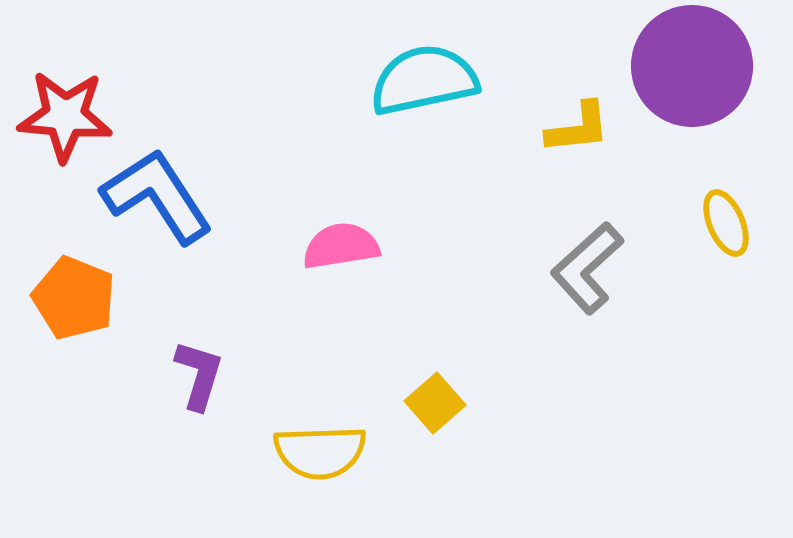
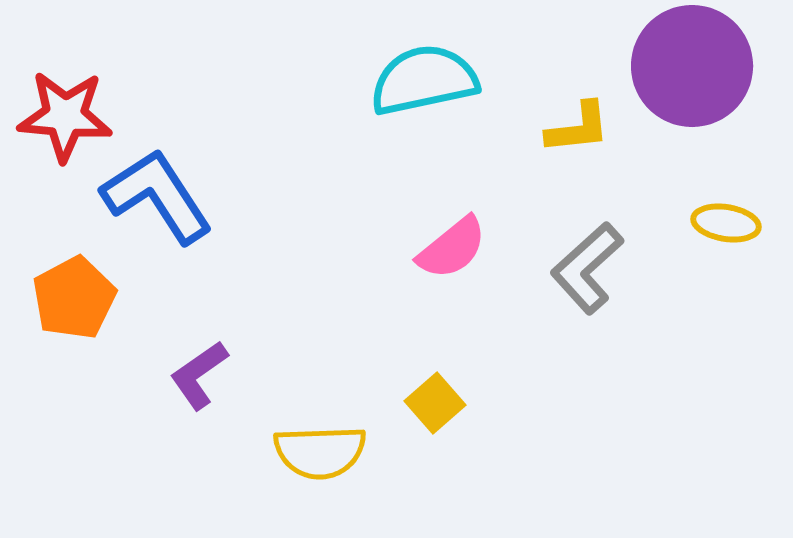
yellow ellipse: rotated 58 degrees counterclockwise
pink semicircle: moved 111 px right, 2 px down; rotated 150 degrees clockwise
orange pentagon: rotated 22 degrees clockwise
purple L-shape: rotated 142 degrees counterclockwise
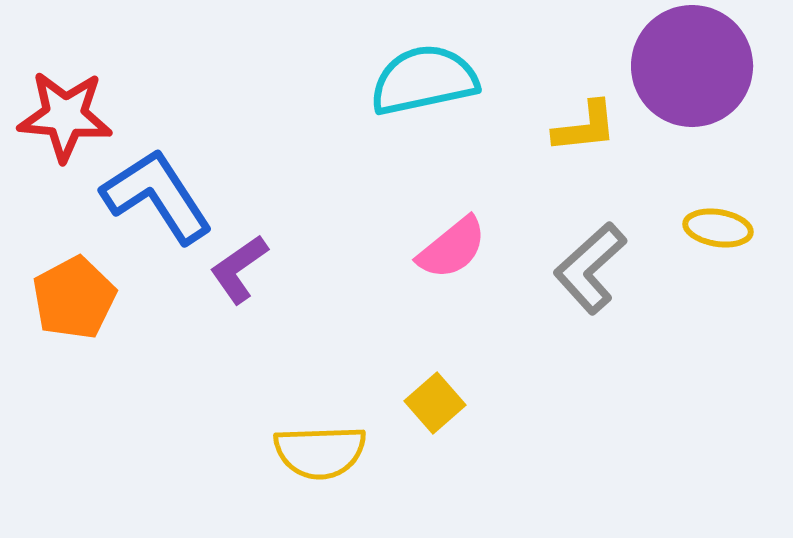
yellow L-shape: moved 7 px right, 1 px up
yellow ellipse: moved 8 px left, 5 px down
gray L-shape: moved 3 px right
purple L-shape: moved 40 px right, 106 px up
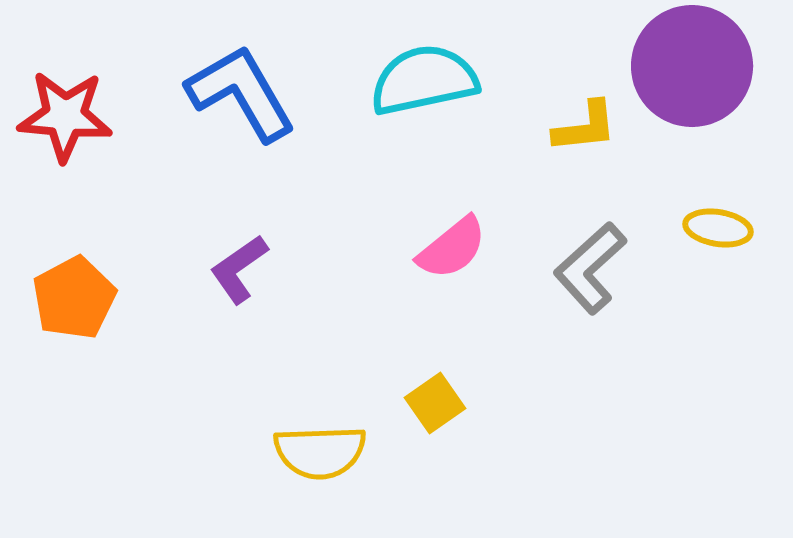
blue L-shape: moved 84 px right, 103 px up; rotated 3 degrees clockwise
yellow square: rotated 6 degrees clockwise
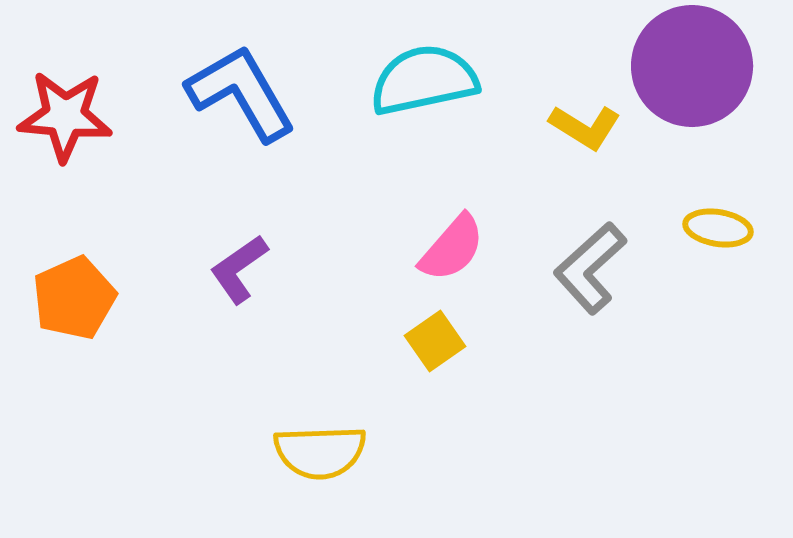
yellow L-shape: rotated 38 degrees clockwise
pink semicircle: rotated 10 degrees counterclockwise
orange pentagon: rotated 4 degrees clockwise
yellow square: moved 62 px up
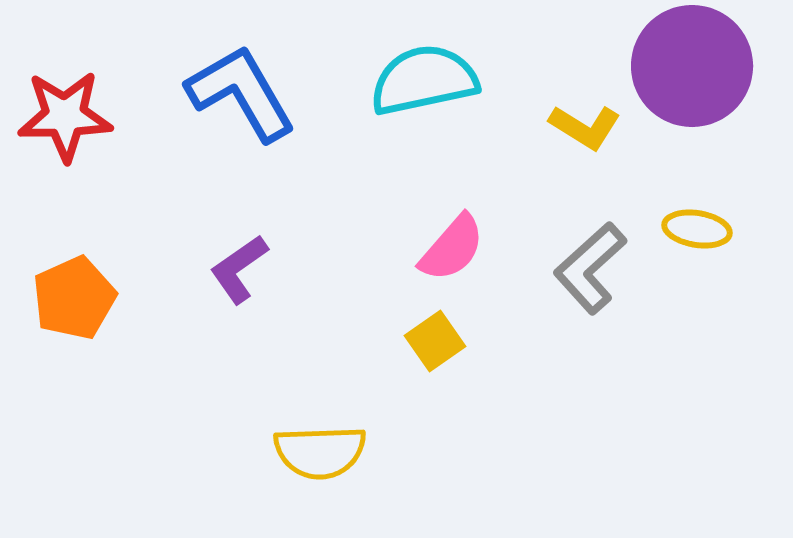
red star: rotated 6 degrees counterclockwise
yellow ellipse: moved 21 px left, 1 px down
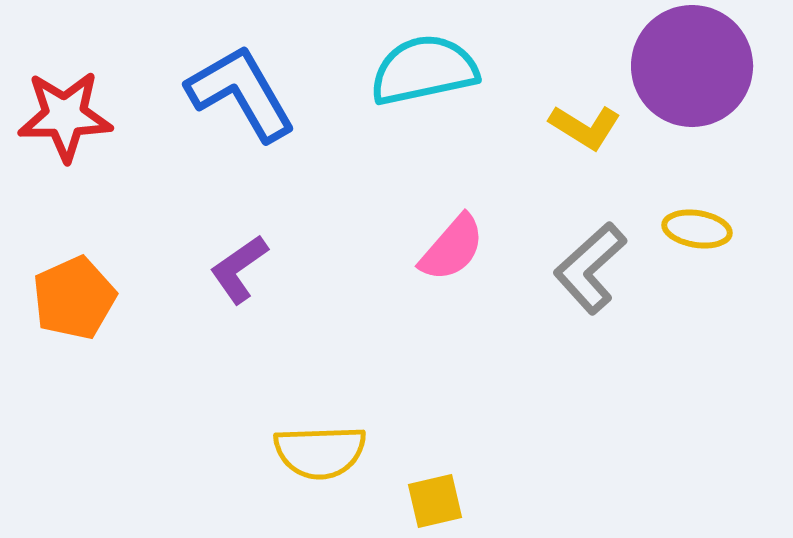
cyan semicircle: moved 10 px up
yellow square: moved 160 px down; rotated 22 degrees clockwise
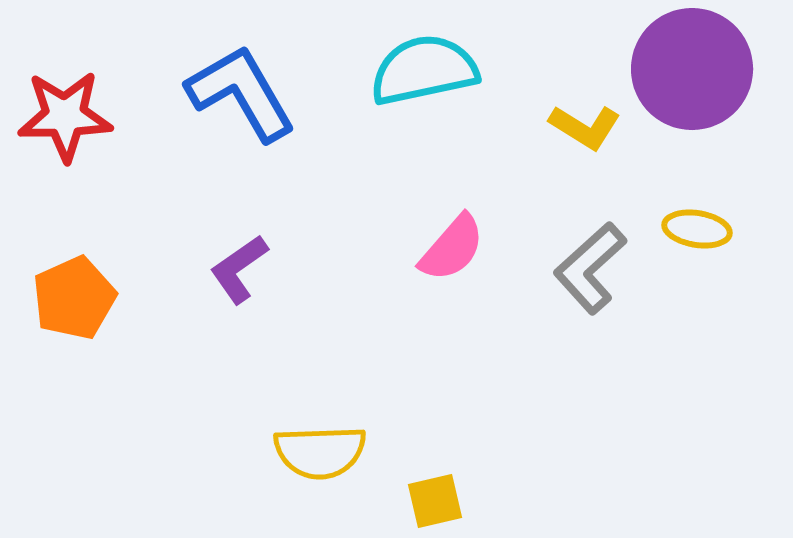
purple circle: moved 3 px down
